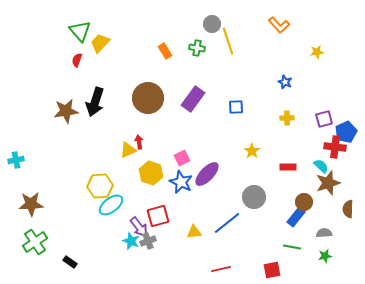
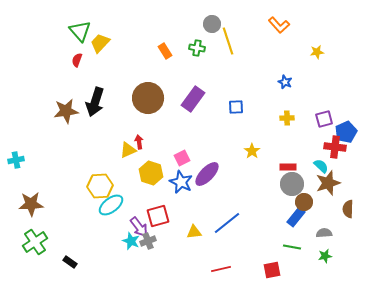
gray circle at (254, 197): moved 38 px right, 13 px up
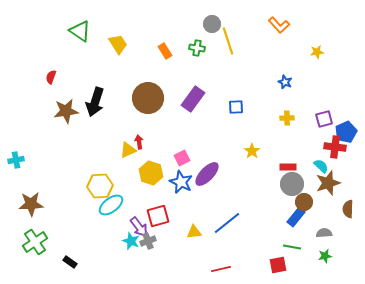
green triangle at (80, 31): rotated 15 degrees counterclockwise
yellow trapezoid at (100, 43): moved 18 px right, 1 px down; rotated 105 degrees clockwise
red semicircle at (77, 60): moved 26 px left, 17 px down
red square at (272, 270): moved 6 px right, 5 px up
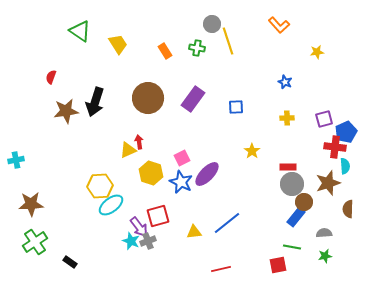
cyan semicircle at (321, 166): moved 24 px right; rotated 42 degrees clockwise
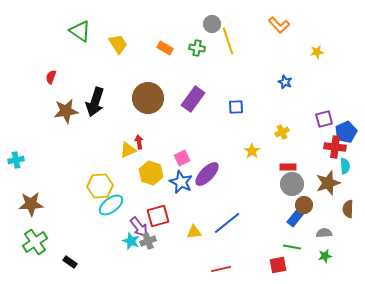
orange rectangle at (165, 51): moved 3 px up; rotated 28 degrees counterclockwise
yellow cross at (287, 118): moved 5 px left, 14 px down; rotated 24 degrees counterclockwise
brown circle at (304, 202): moved 3 px down
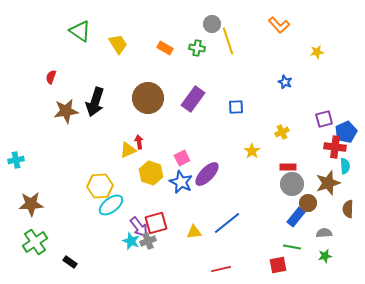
brown circle at (304, 205): moved 4 px right, 2 px up
red square at (158, 216): moved 2 px left, 7 px down
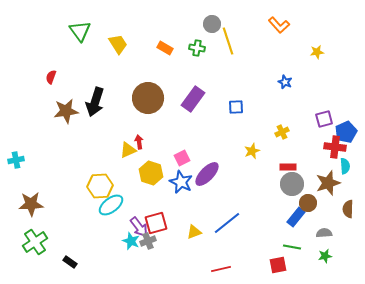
green triangle at (80, 31): rotated 20 degrees clockwise
yellow star at (252, 151): rotated 14 degrees clockwise
yellow triangle at (194, 232): rotated 14 degrees counterclockwise
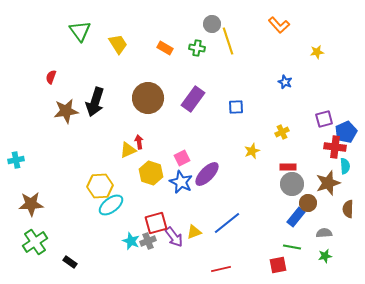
purple arrow at (139, 227): moved 35 px right, 10 px down
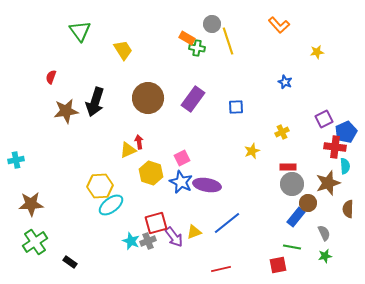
yellow trapezoid at (118, 44): moved 5 px right, 6 px down
orange rectangle at (165, 48): moved 22 px right, 10 px up
purple square at (324, 119): rotated 12 degrees counterclockwise
purple ellipse at (207, 174): moved 11 px down; rotated 56 degrees clockwise
gray semicircle at (324, 233): rotated 70 degrees clockwise
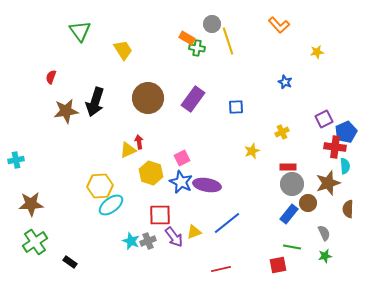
blue rectangle at (296, 217): moved 7 px left, 3 px up
red square at (156, 223): moved 4 px right, 8 px up; rotated 15 degrees clockwise
